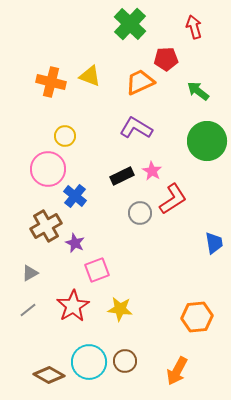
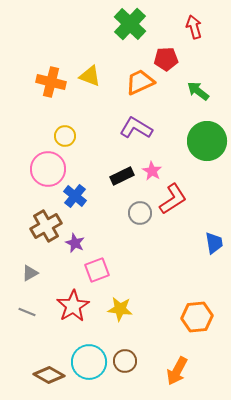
gray line: moved 1 px left, 2 px down; rotated 60 degrees clockwise
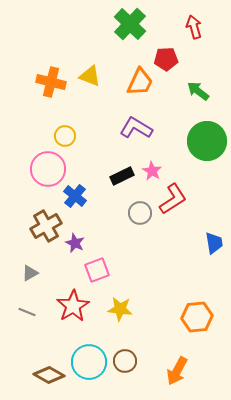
orange trapezoid: rotated 140 degrees clockwise
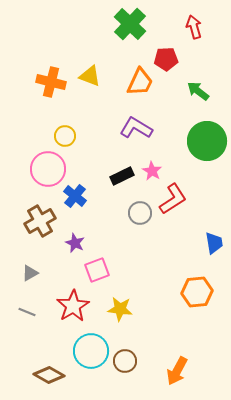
brown cross: moved 6 px left, 5 px up
orange hexagon: moved 25 px up
cyan circle: moved 2 px right, 11 px up
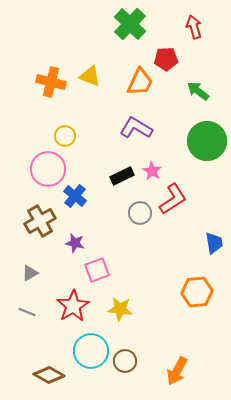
purple star: rotated 12 degrees counterclockwise
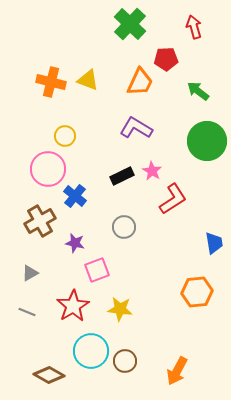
yellow triangle: moved 2 px left, 4 px down
gray circle: moved 16 px left, 14 px down
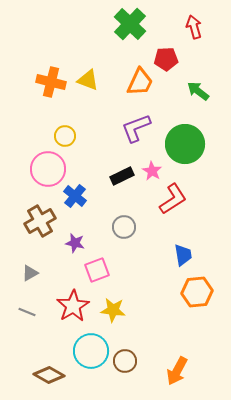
purple L-shape: rotated 52 degrees counterclockwise
green circle: moved 22 px left, 3 px down
blue trapezoid: moved 31 px left, 12 px down
yellow star: moved 7 px left, 1 px down
